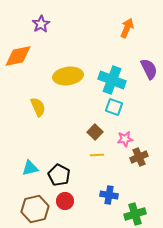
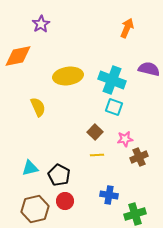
purple semicircle: rotated 50 degrees counterclockwise
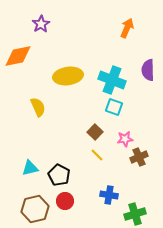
purple semicircle: moved 1 px left, 1 px down; rotated 105 degrees counterclockwise
yellow line: rotated 48 degrees clockwise
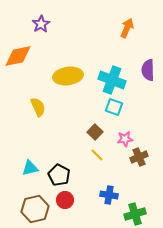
red circle: moved 1 px up
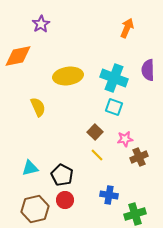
cyan cross: moved 2 px right, 2 px up
black pentagon: moved 3 px right
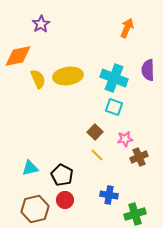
yellow semicircle: moved 28 px up
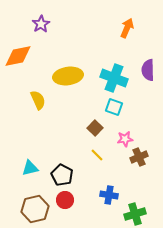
yellow semicircle: moved 21 px down
brown square: moved 4 px up
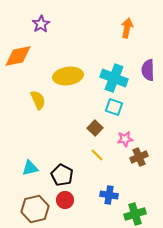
orange arrow: rotated 12 degrees counterclockwise
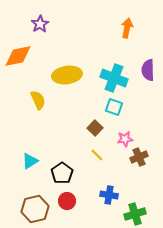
purple star: moved 1 px left
yellow ellipse: moved 1 px left, 1 px up
cyan triangle: moved 7 px up; rotated 18 degrees counterclockwise
black pentagon: moved 2 px up; rotated 10 degrees clockwise
red circle: moved 2 px right, 1 px down
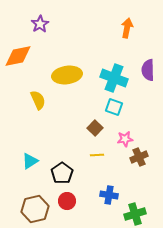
yellow line: rotated 48 degrees counterclockwise
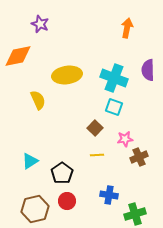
purple star: rotated 18 degrees counterclockwise
